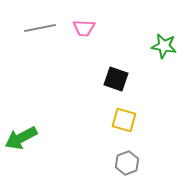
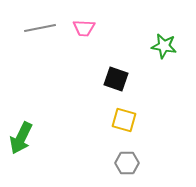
green arrow: rotated 36 degrees counterclockwise
gray hexagon: rotated 20 degrees clockwise
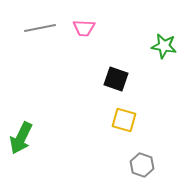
gray hexagon: moved 15 px right, 2 px down; rotated 20 degrees clockwise
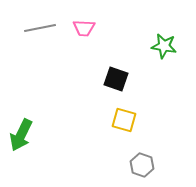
green arrow: moved 3 px up
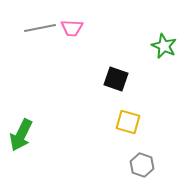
pink trapezoid: moved 12 px left
green star: rotated 15 degrees clockwise
yellow square: moved 4 px right, 2 px down
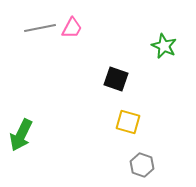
pink trapezoid: rotated 65 degrees counterclockwise
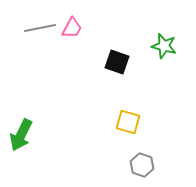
green star: rotated 10 degrees counterclockwise
black square: moved 1 px right, 17 px up
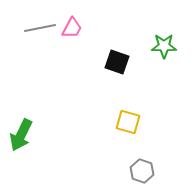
green star: rotated 15 degrees counterclockwise
gray hexagon: moved 6 px down
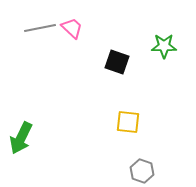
pink trapezoid: rotated 75 degrees counterclockwise
yellow square: rotated 10 degrees counterclockwise
green arrow: moved 3 px down
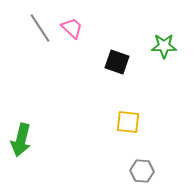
gray line: rotated 68 degrees clockwise
green arrow: moved 2 px down; rotated 12 degrees counterclockwise
gray hexagon: rotated 15 degrees counterclockwise
